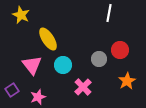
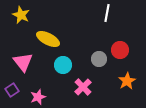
white line: moved 2 px left
yellow ellipse: rotated 30 degrees counterclockwise
pink triangle: moved 9 px left, 3 px up
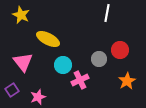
pink cross: moved 3 px left, 7 px up; rotated 18 degrees clockwise
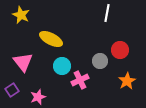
yellow ellipse: moved 3 px right
gray circle: moved 1 px right, 2 px down
cyan circle: moved 1 px left, 1 px down
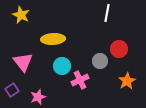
yellow ellipse: moved 2 px right; rotated 30 degrees counterclockwise
red circle: moved 1 px left, 1 px up
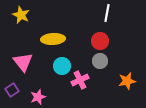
red circle: moved 19 px left, 8 px up
orange star: rotated 18 degrees clockwise
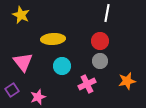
pink cross: moved 7 px right, 4 px down
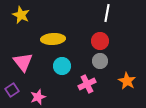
orange star: rotated 30 degrees counterclockwise
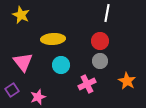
cyan circle: moved 1 px left, 1 px up
